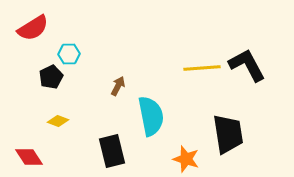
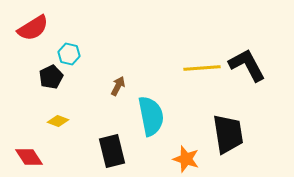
cyan hexagon: rotated 15 degrees clockwise
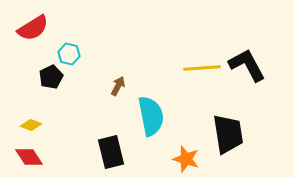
yellow diamond: moved 27 px left, 4 px down
black rectangle: moved 1 px left, 1 px down
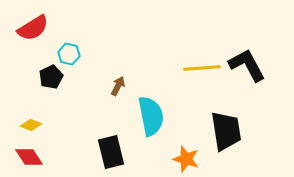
black trapezoid: moved 2 px left, 3 px up
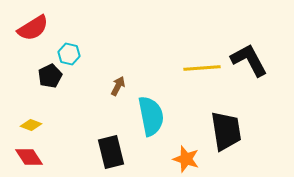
black L-shape: moved 2 px right, 5 px up
black pentagon: moved 1 px left, 1 px up
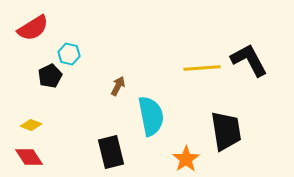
orange star: rotated 20 degrees clockwise
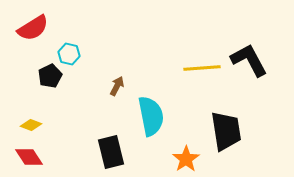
brown arrow: moved 1 px left
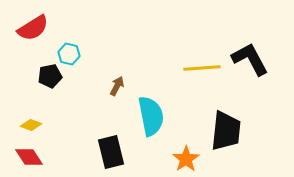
black L-shape: moved 1 px right, 1 px up
black pentagon: rotated 15 degrees clockwise
black trapezoid: rotated 15 degrees clockwise
